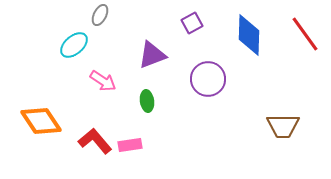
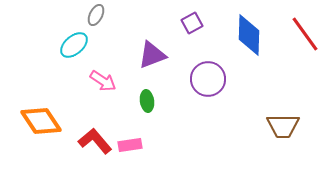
gray ellipse: moved 4 px left
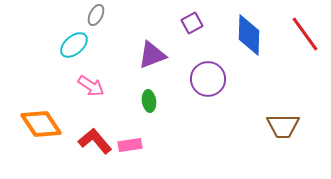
pink arrow: moved 12 px left, 5 px down
green ellipse: moved 2 px right
orange diamond: moved 3 px down
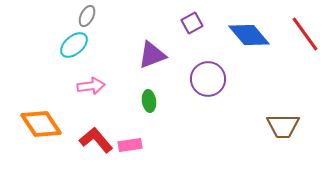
gray ellipse: moved 9 px left, 1 px down
blue diamond: rotated 42 degrees counterclockwise
pink arrow: rotated 40 degrees counterclockwise
red L-shape: moved 1 px right, 1 px up
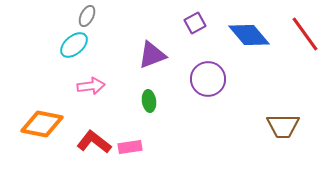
purple square: moved 3 px right
orange diamond: moved 1 px right; rotated 45 degrees counterclockwise
red L-shape: moved 2 px left, 2 px down; rotated 12 degrees counterclockwise
pink rectangle: moved 2 px down
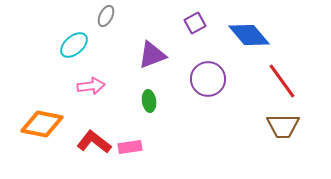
gray ellipse: moved 19 px right
red line: moved 23 px left, 47 px down
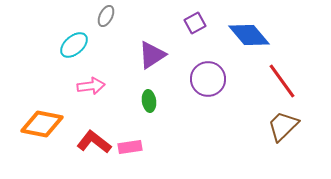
purple triangle: rotated 12 degrees counterclockwise
brown trapezoid: rotated 136 degrees clockwise
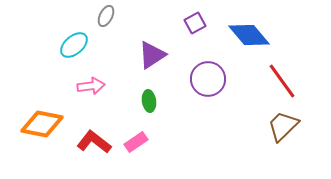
pink rectangle: moved 6 px right, 5 px up; rotated 25 degrees counterclockwise
